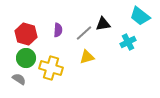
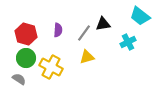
gray line: rotated 12 degrees counterclockwise
yellow cross: moved 1 px up; rotated 10 degrees clockwise
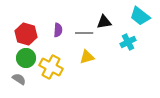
black triangle: moved 1 px right, 2 px up
gray line: rotated 54 degrees clockwise
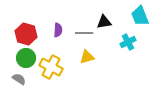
cyan trapezoid: rotated 30 degrees clockwise
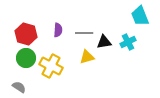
black triangle: moved 20 px down
yellow cross: moved 1 px up
gray semicircle: moved 8 px down
